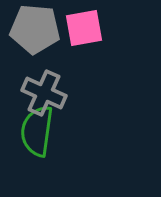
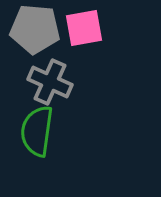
gray cross: moved 6 px right, 11 px up
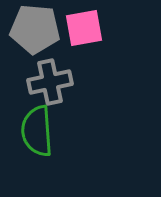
gray cross: rotated 36 degrees counterclockwise
green semicircle: rotated 12 degrees counterclockwise
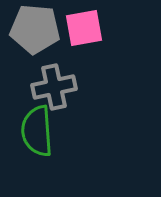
gray cross: moved 4 px right, 5 px down
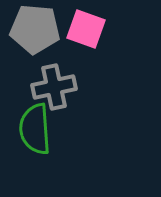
pink square: moved 2 px right, 1 px down; rotated 30 degrees clockwise
green semicircle: moved 2 px left, 2 px up
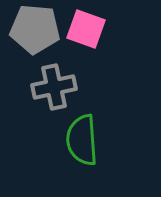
green semicircle: moved 47 px right, 11 px down
